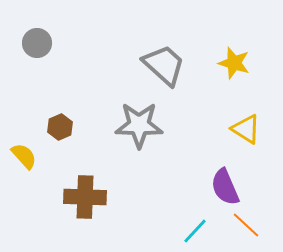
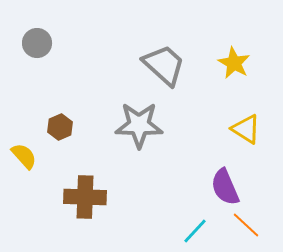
yellow star: rotated 12 degrees clockwise
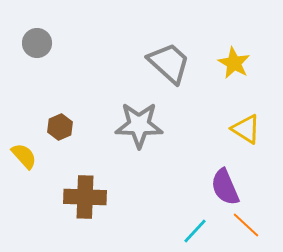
gray trapezoid: moved 5 px right, 2 px up
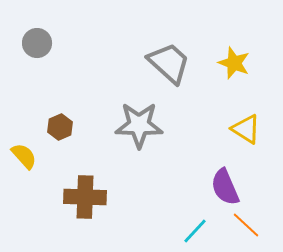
yellow star: rotated 8 degrees counterclockwise
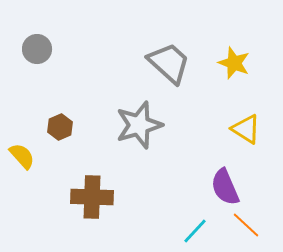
gray circle: moved 6 px down
gray star: rotated 18 degrees counterclockwise
yellow semicircle: moved 2 px left
brown cross: moved 7 px right
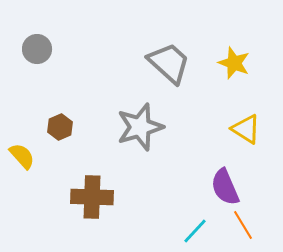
gray star: moved 1 px right, 2 px down
orange line: moved 3 px left; rotated 16 degrees clockwise
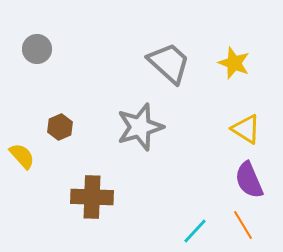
purple semicircle: moved 24 px right, 7 px up
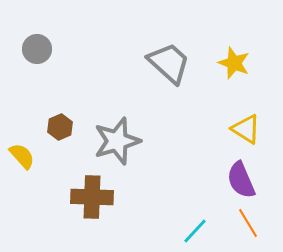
gray star: moved 23 px left, 14 px down
purple semicircle: moved 8 px left
orange line: moved 5 px right, 2 px up
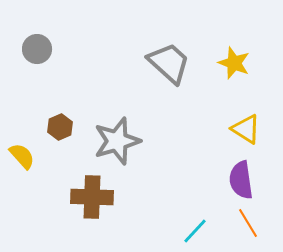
purple semicircle: rotated 15 degrees clockwise
